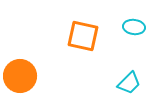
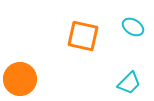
cyan ellipse: moved 1 px left; rotated 25 degrees clockwise
orange circle: moved 3 px down
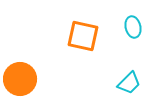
cyan ellipse: rotated 45 degrees clockwise
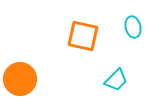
cyan trapezoid: moved 13 px left, 3 px up
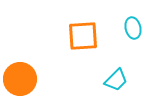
cyan ellipse: moved 1 px down
orange square: rotated 16 degrees counterclockwise
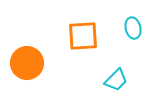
orange circle: moved 7 px right, 16 px up
